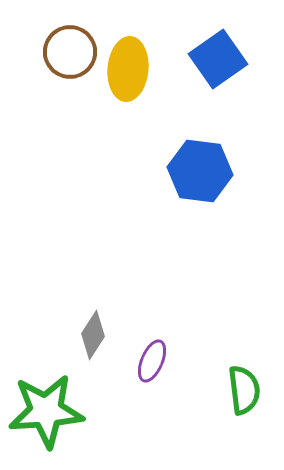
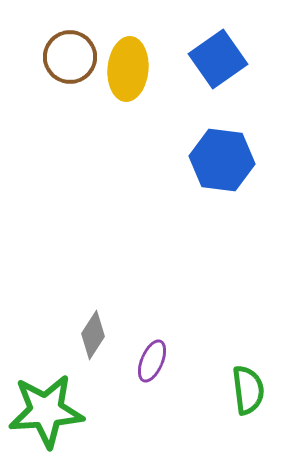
brown circle: moved 5 px down
blue hexagon: moved 22 px right, 11 px up
green semicircle: moved 4 px right
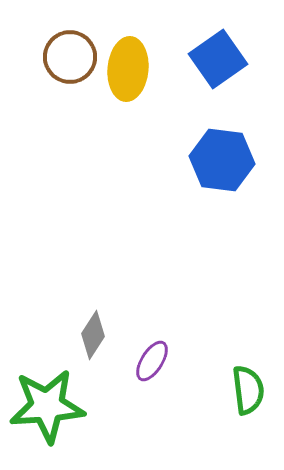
purple ellipse: rotated 9 degrees clockwise
green star: moved 1 px right, 5 px up
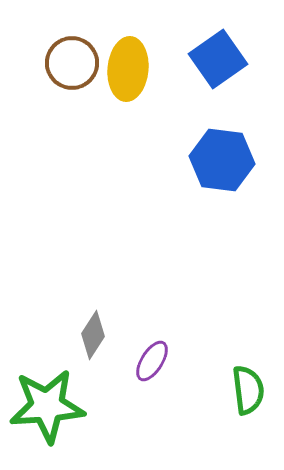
brown circle: moved 2 px right, 6 px down
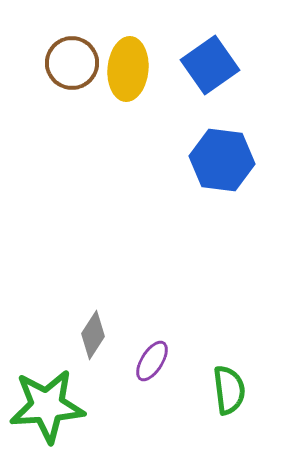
blue square: moved 8 px left, 6 px down
green semicircle: moved 19 px left
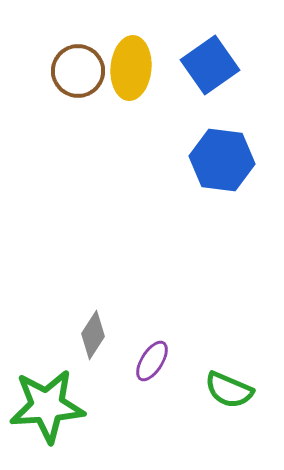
brown circle: moved 6 px right, 8 px down
yellow ellipse: moved 3 px right, 1 px up
green semicircle: rotated 120 degrees clockwise
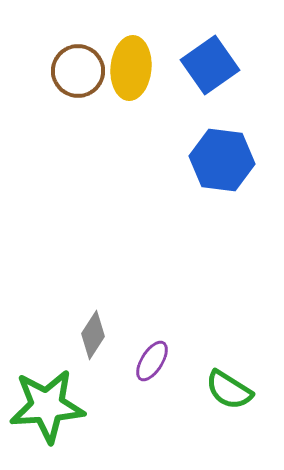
green semicircle: rotated 9 degrees clockwise
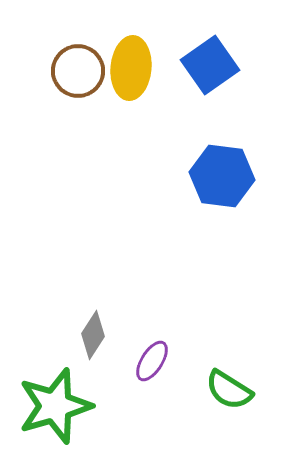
blue hexagon: moved 16 px down
green star: moved 8 px right; rotated 12 degrees counterclockwise
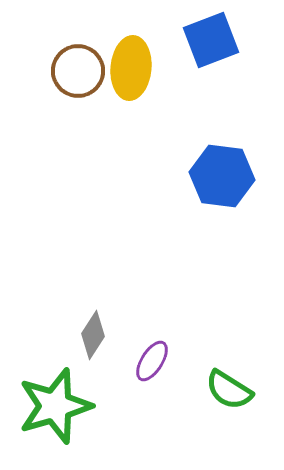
blue square: moved 1 px right, 25 px up; rotated 14 degrees clockwise
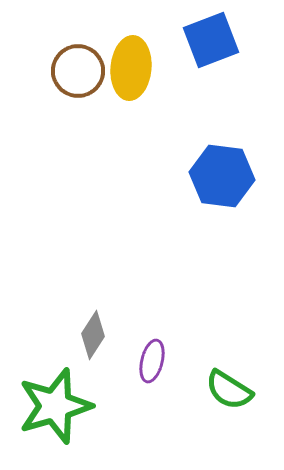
purple ellipse: rotated 18 degrees counterclockwise
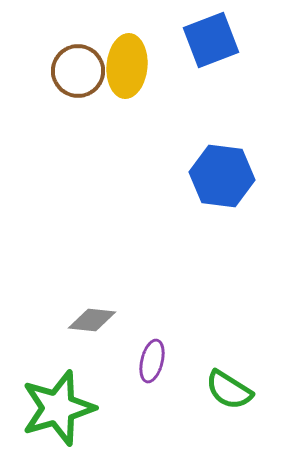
yellow ellipse: moved 4 px left, 2 px up
gray diamond: moved 1 px left, 15 px up; rotated 63 degrees clockwise
green star: moved 3 px right, 2 px down
